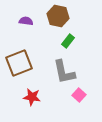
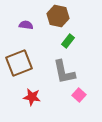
purple semicircle: moved 4 px down
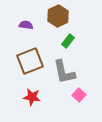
brown hexagon: rotated 20 degrees clockwise
brown square: moved 11 px right, 2 px up
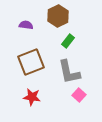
brown square: moved 1 px right, 1 px down
gray L-shape: moved 5 px right
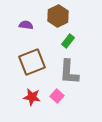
brown square: moved 1 px right
gray L-shape: rotated 16 degrees clockwise
pink square: moved 22 px left, 1 px down
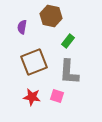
brown hexagon: moved 7 px left; rotated 20 degrees counterclockwise
purple semicircle: moved 4 px left, 2 px down; rotated 88 degrees counterclockwise
brown square: moved 2 px right
pink square: rotated 24 degrees counterclockwise
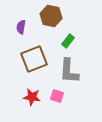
purple semicircle: moved 1 px left
brown square: moved 3 px up
gray L-shape: moved 1 px up
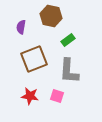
green rectangle: moved 1 px up; rotated 16 degrees clockwise
red star: moved 2 px left, 1 px up
